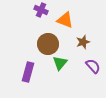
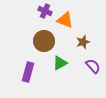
purple cross: moved 4 px right, 1 px down
brown circle: moved 4 px left, 3 px up
green triangle: rotated 21 degrees clockwise
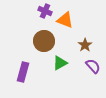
brown star: moved 2 px right, 3 px down; rotated 16 degrees counterclockwise
purple rectangle: moved 5 px left
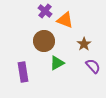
purple cross: rotated 16 degrees clockwise
brown star: moved 1 px left, 1 px up
green triangle: moved 3 px left
purple rectangle: rotated 24 degrees counterclockwise
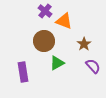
orange triangle: moved 1 px left, 1 px down
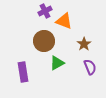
purple cross: rotated 24 degrees clockwise
purple semicircle: moved 3 px left, 1 px down; rotated 21 degrees clockwise
